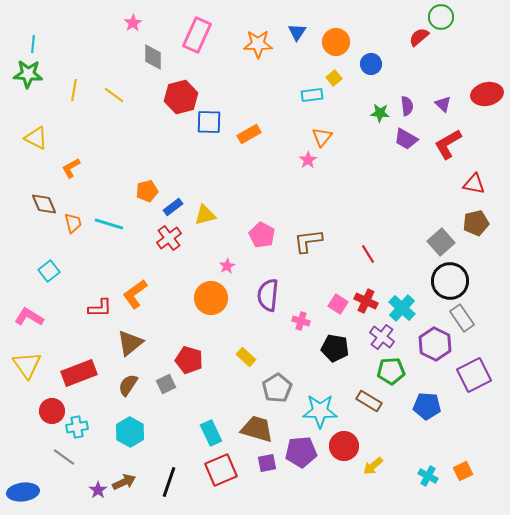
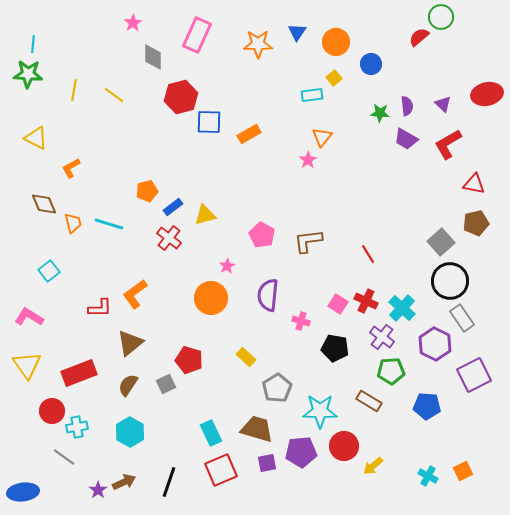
red cross at (169, 238): rotated 15 degrees counterclockwise
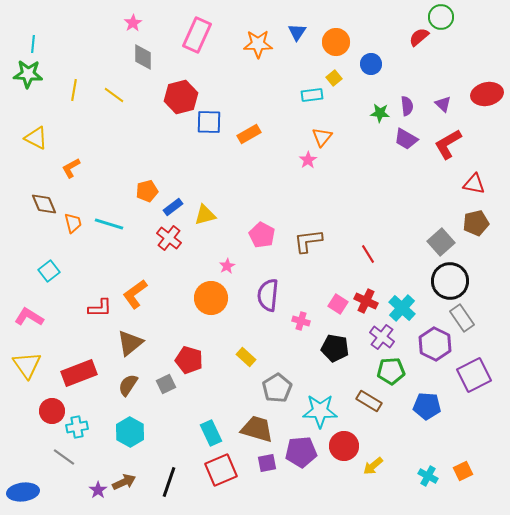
gray diamond at (153, 57): moved 10 px left
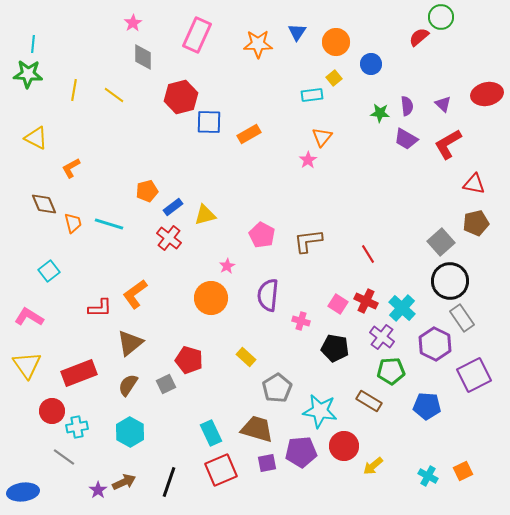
cyan star at (320, 411): rotated 8 degrees clockwise
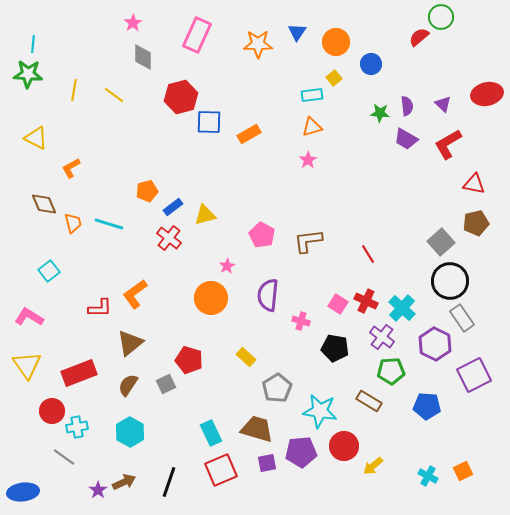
orange triangle at (322, 137): moved 10 px left, 10 px up; rotated 35 degrees clockwise
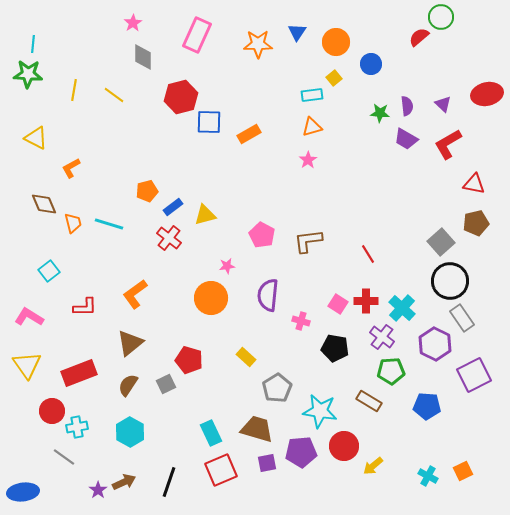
pink star at (227, 266): rotated 21 degrees clockwise
red cross at (366, 301): rotated 25 degrees counterclockwise
red L-shape at (100, 308): moved 15 px left, 1 px up
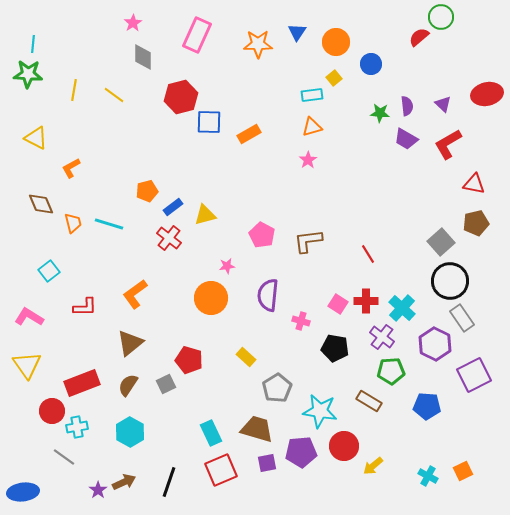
brown diamond at (44, 204): moved 3 px left
red rectangle at (79, 373): moved 3 px right, 10 px down
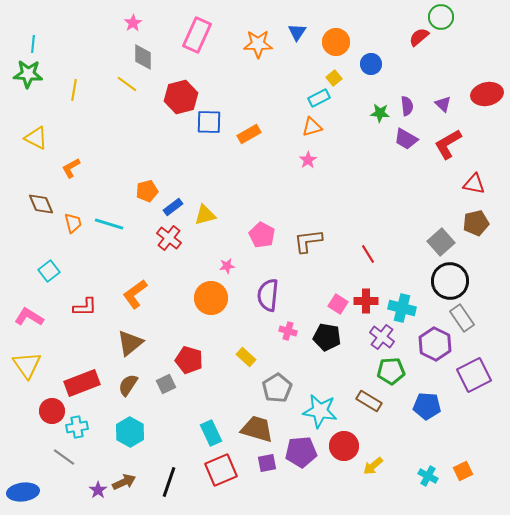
yellow line at (114, 95): moved 13 px right, 11 px up
cyan rectangle at (312, 95): moved 7 px right, 3 px down; rotated 20 degrees counterclockwise
cyan cross at (402, 308): rotated 28 degrees counterclockwise
pink cross at (301, 321): moved 13 px left, 10 px down
black pentagon at (335, 348): moved 8 px left, 11 px up
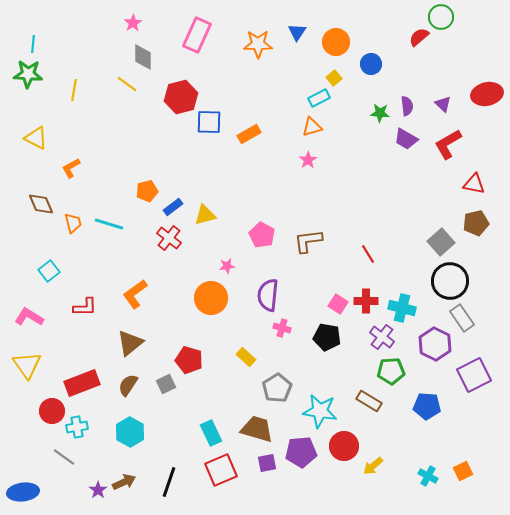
pink cross at (288, 331): moved 6 px left, 3 px up
